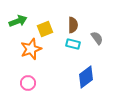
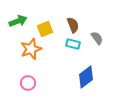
brown semicircle: rotated 21 degrees counterclockwise
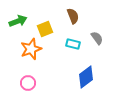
brown semicircle: moved 9 px up
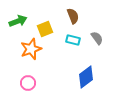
cyan rectangle: moved 4 px up
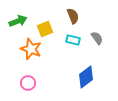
orange star: rotated 30 degrees counterclockwise
